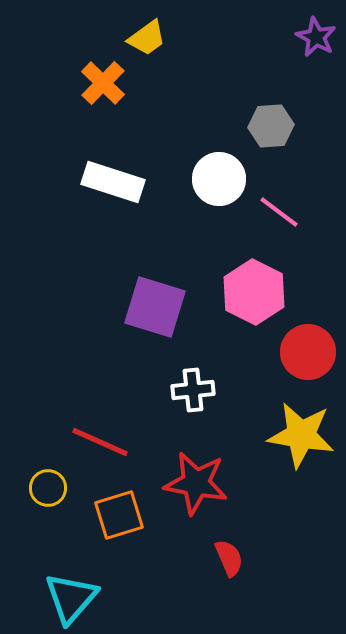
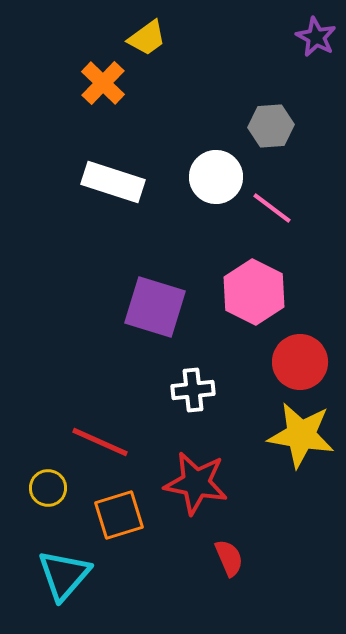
white circle: moved 3 px left, 2 px up
pink line: moved 7 px left, 4 px up
red circle: moved 8 px left, 10 px down
cyan triangle: moved 7 px left, 23 px up
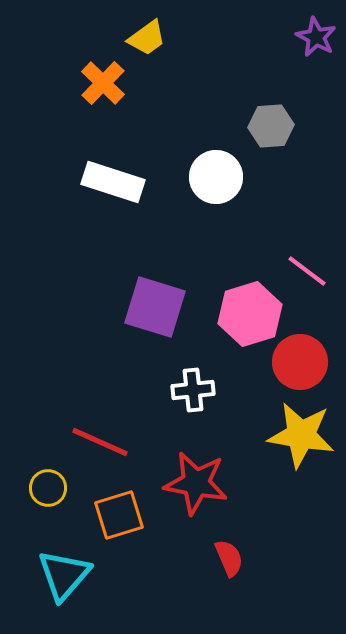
pink line: moved 35 px right, 63 px down
pink hexagon: moved 4 px left, 22 px down; rotated 16 degrees clockwise
